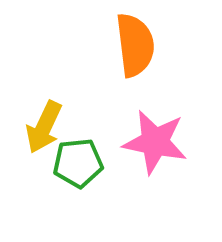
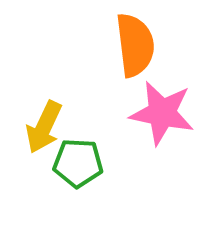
pink star: moved 7 px right, 29 px up
green pentagon: rotated 9 degrees clockwise
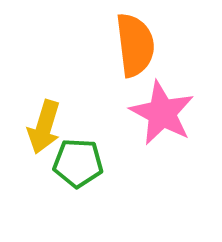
pink star: rotated 16 degrees clockwise
yellow arrow: rotated 8 degrees counterclockwise
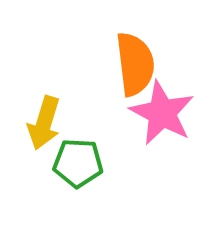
orange semicircle: moved 19 px down
yellow arrow: moved 4 px up
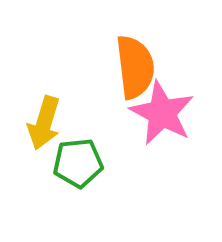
orange semicircle: moved 3 px down
green pentagon: rotated 9 degrees counterclockwise
